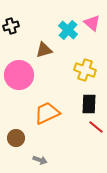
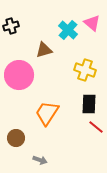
orange trapezoid: rotated 32 degrees counterclockwise
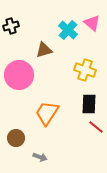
gray arrow: moved 3 px up
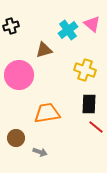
pink triangle: moved 1 px down
cyan cross: rotated 12 degrees clockwise
orange trapezoid: rotated 48 degrees clockwise
gray arrow: moved 5 px up
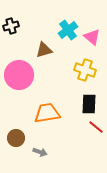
pink triangle: moved 13 px down
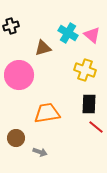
cyan cross: moved 3 px down; rotated 24 degrees counterclockwise
pink triangle: moved 2 px up
brown triangle: moved 1 px left, 2 px up
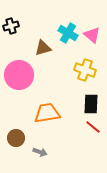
black rectangle: moved 2 px right
red line: moved 3 px left
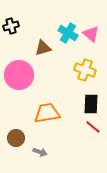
pink triangle: moved 1 px left, 1 px up
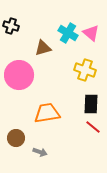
black cross: rotated 35 degrees clockwise
pink triangle: moved 1 px up
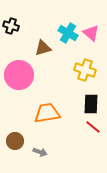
brown circle: moved 1 px left, 3 px down
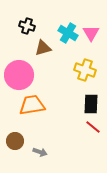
black cross: moved 16 px right
pink triangle: rotated 18 degrees clockwise
orange trapezoid: moved 15 px left, 8 px up
